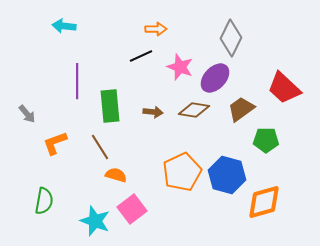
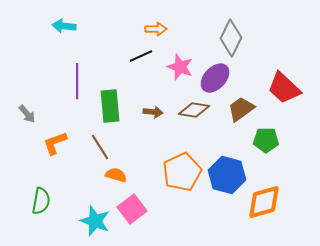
green semicircle: moved 3 px left
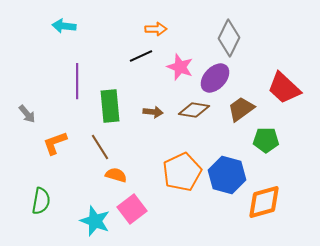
gray diamond: moved 2 px left
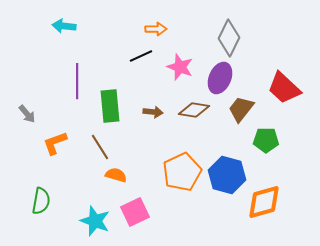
purple ellipse: moved 5 px right; rotated 20 degrees counterclockwise
brown trapezoid: rotated 16 degrees counterclockwise
pink square: moved 3 px right, 3 px down; rotated 12 degrees clockwise
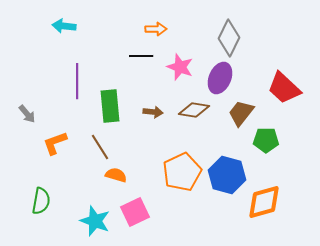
black line: rotated 25 degrees clockwise
brown trapezoid: moved 4 px down
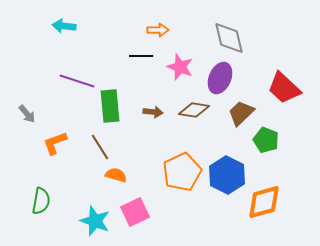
orange arrow: moved 2 px right, 1 px down
gray diamond: rotated 39 degrees counterclockwise
purple line: rotated 72 degrees counterclockwise
brown trapezoid: rotated 8 degrees clockwise
green pentagon: rotated 20 degrees clockwise
blue hexagon: rotated 12 degrees clockwise
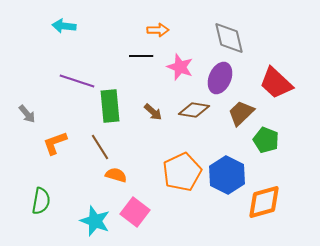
red trapezoid: moved 8 px left, 5 px up
brown arrow: rotated 36 degrees clockwise
pink square: rotated 28 degrees counterclockwise
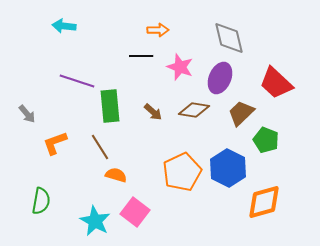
blue hexagon: moved 1 px right, 7 px up
cyan star: rotated 8 degrees clockwise
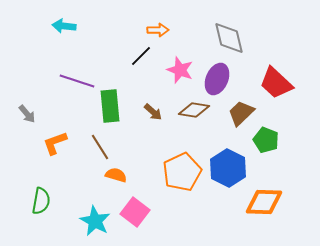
black line: rotated 45 degrees counterclockwise
pink star: moved 3 px down
purple ellipse: moved 3 px left, 1 px down
orange diamond: rotated 18 degrees clockwise
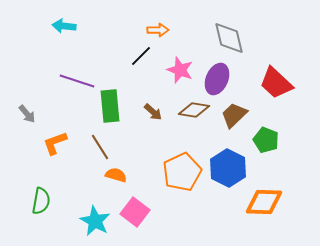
brown trapezoid: moved 7 px left, 2 px down
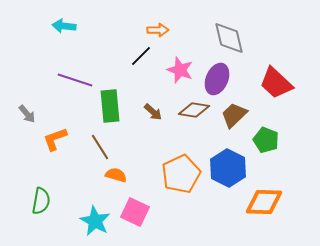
purple line: moved 2 px left, 1 px up
orange L-shape: moved 4 px up
orange pentagon: moved 1 px left, 2 px down
pink square: rotated 12 degrees counterclockwise
